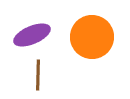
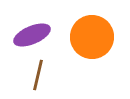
brown line: rotated 12 degrees clockwise
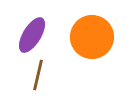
purple ellipse: rotated 36 degrees counterclockwise
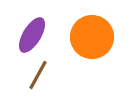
brown line: rotated 16 degrees clockwise
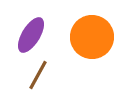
purple ellipse: moved 1 px left
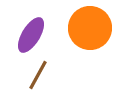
orange circle: moved 2 px left, 9 px up
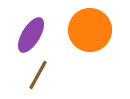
orange circle: moved 2 px down
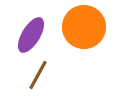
orange circle: moved 6 px left, 3 px up
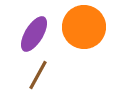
purple ellipse: moved 3 px right, 1 px up
